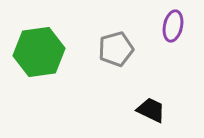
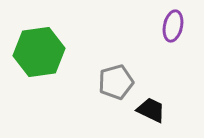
gray pentagon: moved 33 px down
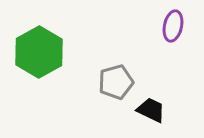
green hexagon: rotated 21 degrees counterclockwise
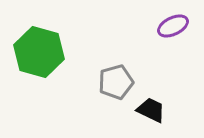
purple ellipse: rotated 52 degrees clockwise
green hexagon: rotated 15 degrees counterclockwise
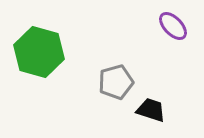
purple ellipse: rotated 72 degrees clockwise
black trapezoid: rotated 8 degrees counterclockwise
